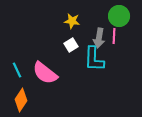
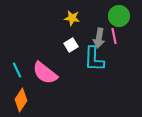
yellow star: moved 3 px up
pink line: rotated 14 degrees counterclockwise
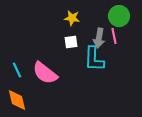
white square: moved 3 px up; rotated 24 degrees clockwise
orange diamond: moved 4 px left; rotated 45 degrees counterclockwise
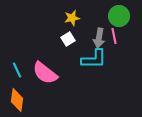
yellow star: rotated 21 degrees counterclockwise
white square: moved 3 px left, 3 px up; rotated 24 degrees counterclockwise
cyan L-shape: rotated 92 degrees counterclockwise
orange diamond: rotated 20 degrees clockwise
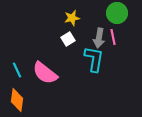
green circle: moved 2 px left, 3 px up
pink line: moved 1 px left, 1 px down
cyan L-shape: rotated 80 degrees counterclockwise
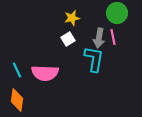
pink semicircle: rotated 36 degrees counterclockwise
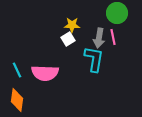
yellow star: moved 7 px down; rotated 14 degrees clockwise
